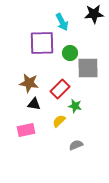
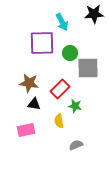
yellow semicircle: rotated 56 degrees counterclockwise
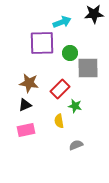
cyan arrow: rotated 84 degrees counterclockwise
black triangle: moved 9 px left, 1 px down; rotated 32 degrees counterclockwise
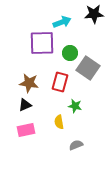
gray square: rotated 35 degrees clockwise
red rectangle: moved 7 px up; rotated 30 degrees counterclockwise
yellow semicircle: moved 1 px down
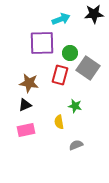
cyan arrow: moved 1 px left, 3 px up
red rectangle: moved 7 px up
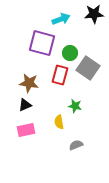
purple square: rotated 16 degrees clockwise
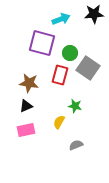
black triangle: moved 1 px right, 1 px down
yellow semicircle: rotated 40 degrees clockwise
